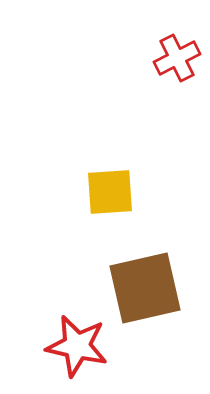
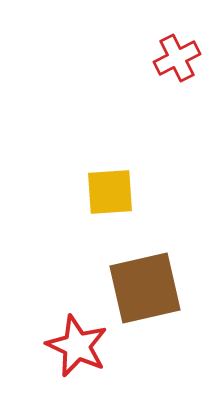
red star: rotated 12 degrees clockwise
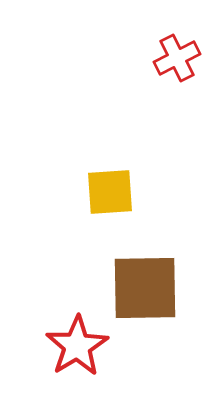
brown square: rotated 12 degrees clockwise
red star: rotated 16 degrees clockwise
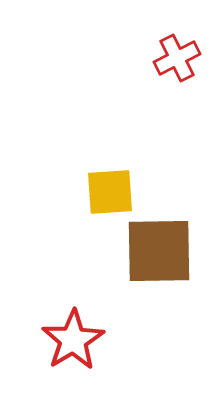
brown square: moved 14 px right, 37 px up
red star: moved 4 px left, 6 px up
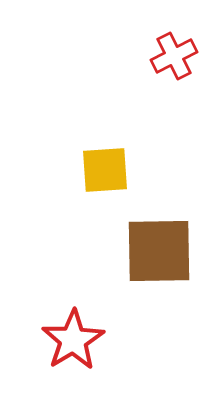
red cross: moved 3 px left, 2 px up
yellow square: moved 5 px left, 22 px up
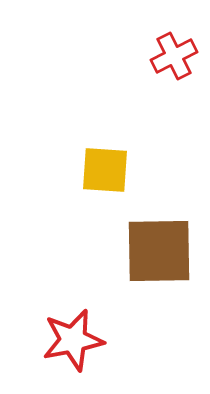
yellow square: rotated 8 degrees clockwise
red star: rotated 20 degrees clockwise
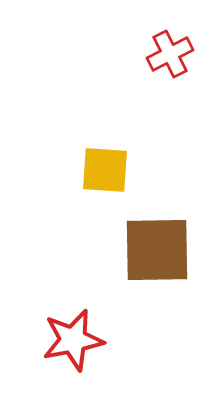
red cross: moved 4 px left, 2 px up
brown square: moved 2 px left, 1 px up
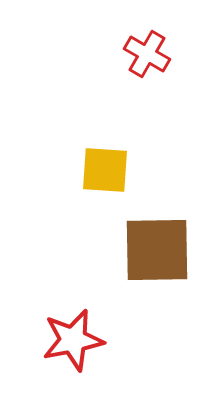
red cross: moved 23 px left; rotated 33 degrees counterclockwise
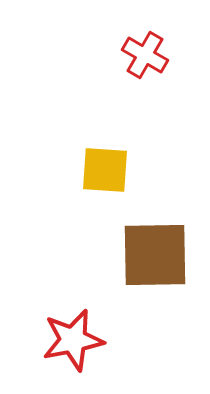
red cross: moved 2 px left, 1 px down
brown square: moved 2 px left, 5 px down
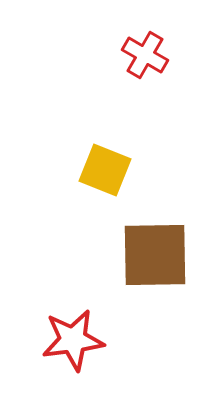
yellow square: rotated 18 degrees clockwise
red star: rotated 4 degrees clockwise
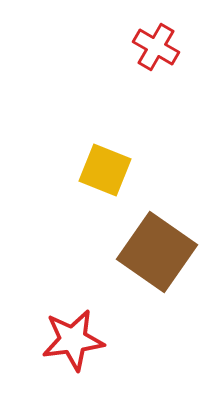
red cross: moved 11 px right, 8 px up
brown square: moved 2 px right, 3 px up; rotated 36 degrees clockwise
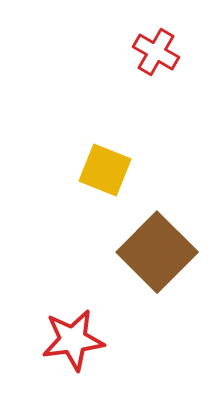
red cross: moved 5 px down
brown square: rotated 10 degrees clockwise
